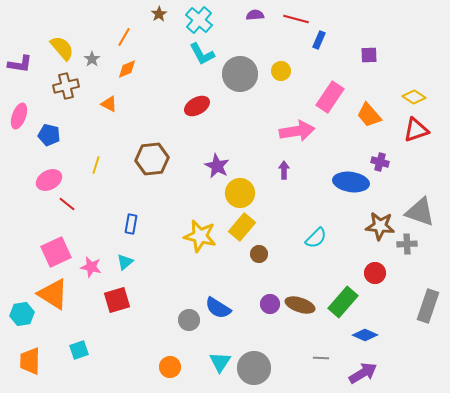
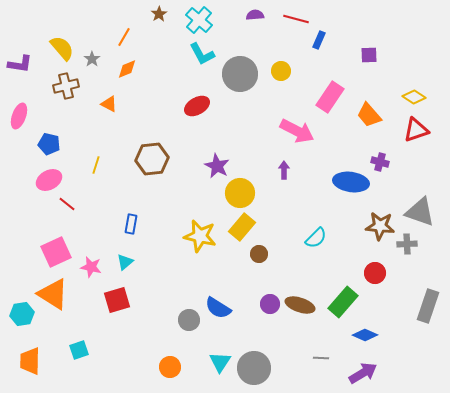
pink arrow at (297, 131): rotated 36 degrees clockwise
blue pentagon at (49, 135): moved 9 px down
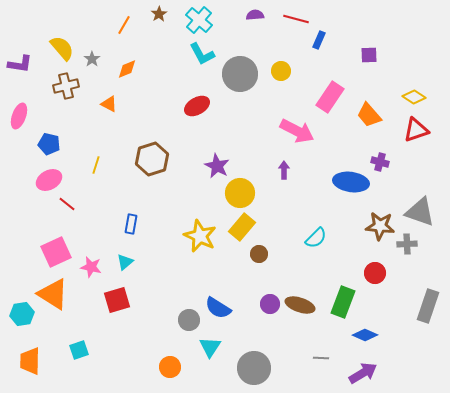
orange line at (124, 37): moved 12 px up
brown hexagon at (152, 159): rotated 12 degrees counterclockwise
yellow star at (200, 236): rotated 12 degrees clockwise
green rectangle at (343, 302): rotated 20 degrees counterclockwise
cyan triangle at (220, 362): moved 10 px left, 15 px up
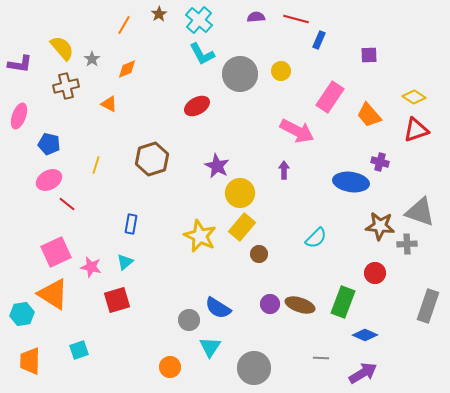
purple semicircle at (255, 15): moved 1 px right, 2 px down
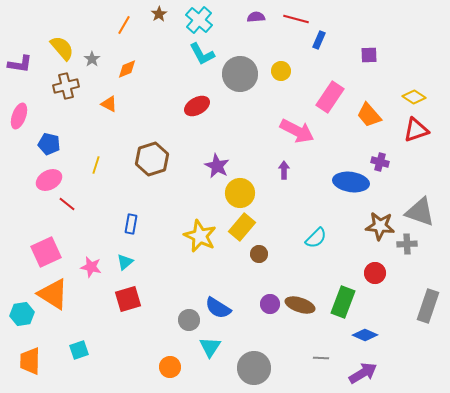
pink square at (56, 252): moved 10 px left
red square at (117, 300): moved 11 px right, 1 px up
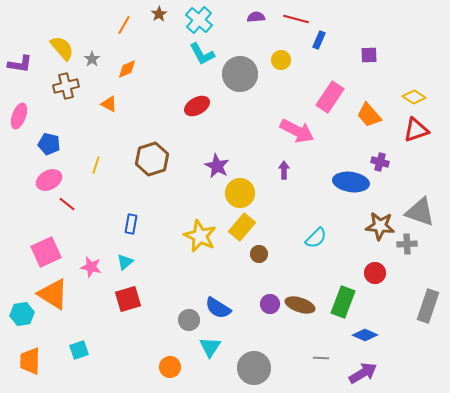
yellow circle at (281, 71): moved 11 px up
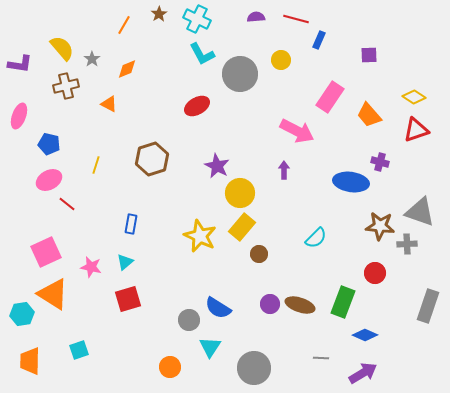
cyan cross at (199, 20): moved 2 px left, 1 px up; rotated 16 degrees counterclockwise
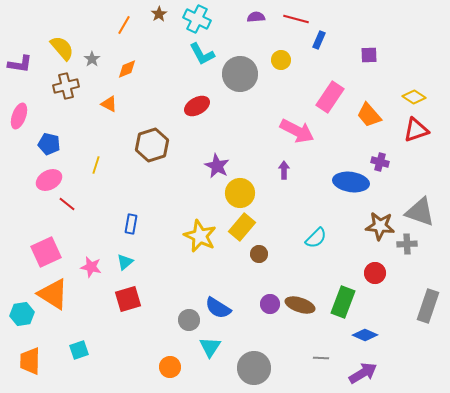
brown hexagon at (152, 159): moved 14 px up
